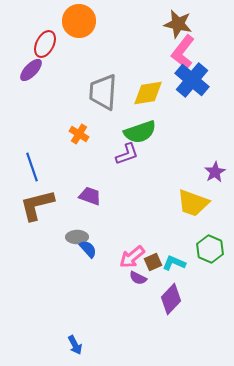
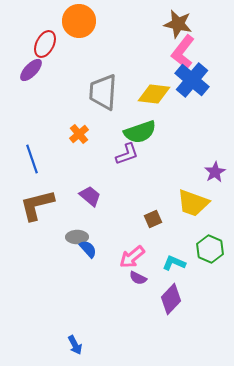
yellow diamond: moved 6 px right, 1 px down; rotated 16 degrees clockwise
orange cross: rotated 18 degrees clockwise
blue line: moved 8 px up
purple trapezoid: rotated 20 degrees clockwise
brown square: moved 43 px up
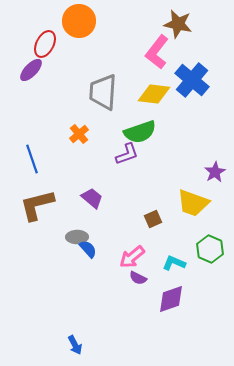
pink L-shape: moved 26 px left
purple trapezoid: moved 2 px right, 2 px down
purple diamond: rotated 28 degrees clockwise
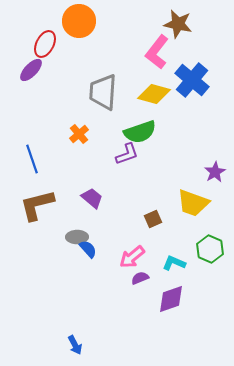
yellow diamond: rotated 8 degrees clockwise
purple semicircle: moved 2 px right; rotated 132 degrees clockwise
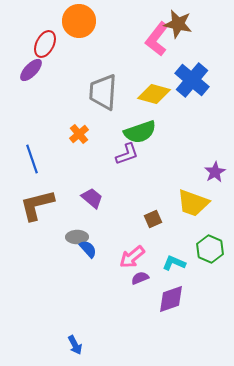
pink L-shape: moved 13 px up
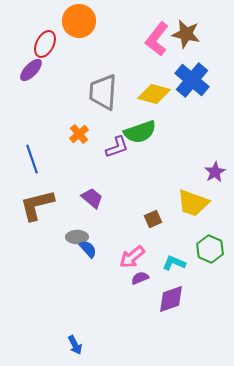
brown star: moved 8 px right, 10 px down
purple L-shape: moved 10 px left, 7 px up
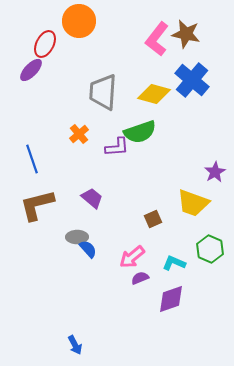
purple L-shape: rotated 15 degrees clockwise
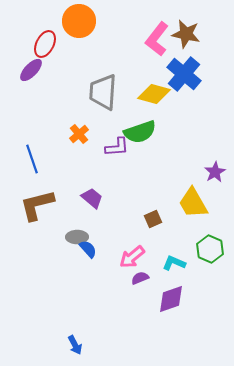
blue cross: moved 8 px left, 6 px up
yellow trapezoid: rotated 40 degrees clockwise
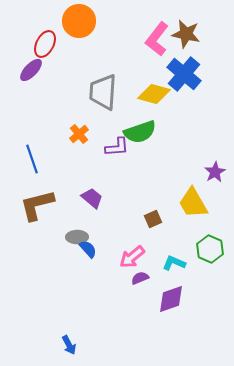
blue arrow: moved 6 px left
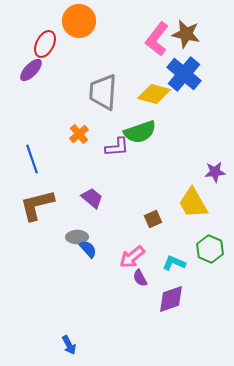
purple star: rotated 25 degrees clockwise
purple semicircle: rotated 96 degrees counterclockwise
